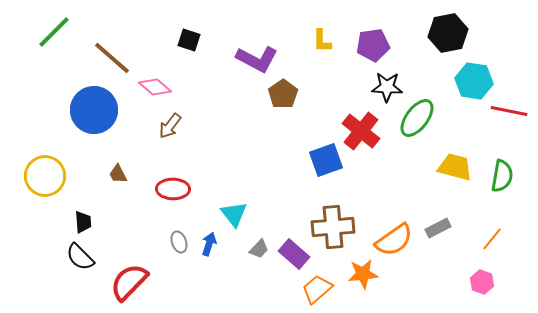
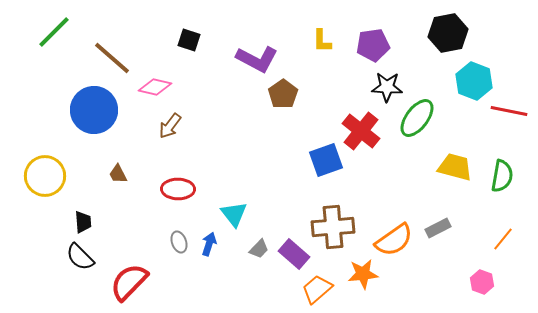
cyan hexagon: rotated 12 degrees clockwise
pink diamond: rotated 28 degrees counterclockwise
red ellipse: moved 5 px right
orange line: moved 11 px right
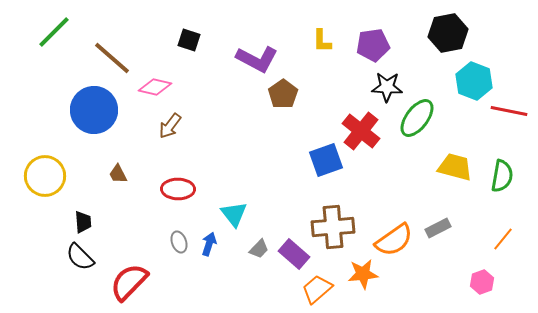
pink hexagon: rotated 20 degrees clockwise
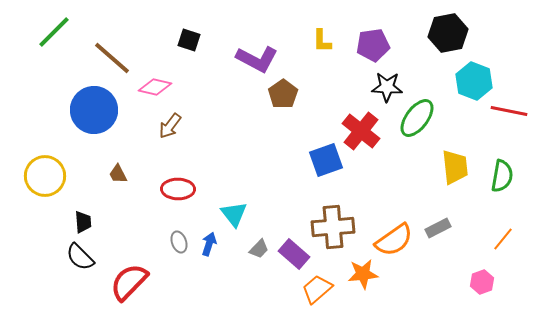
yellow trapezoid: rotated 69 degrees clockwise
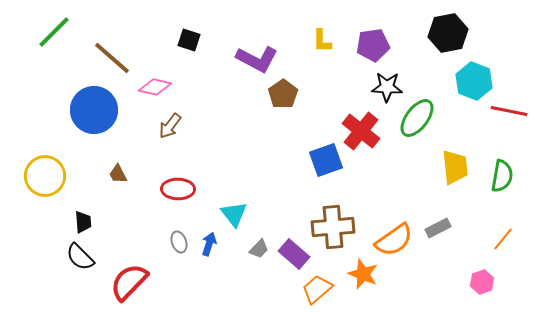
orange star: rotated 28 degrees clockwise
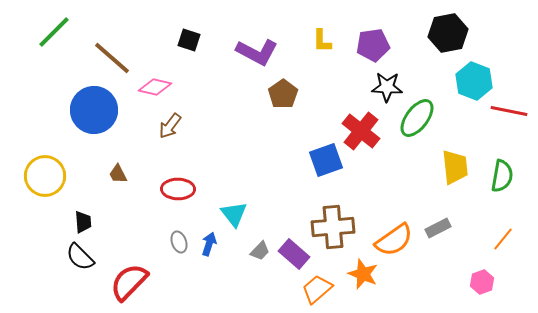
purple L-shape: moved 7 px up
gray trapezoid: moved 1 px right, 2 px down
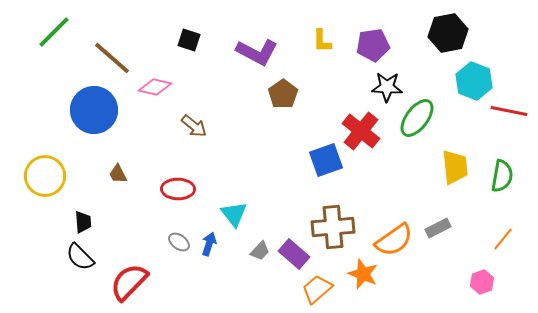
brown arrow: moved 24 px right; rotated 88 degrees counterclockwise
gray ellipse: rotated 35 degrees counterclockwise
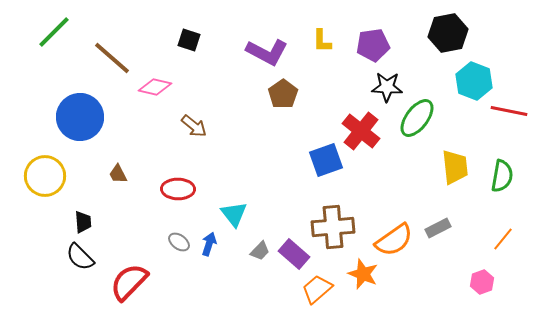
purple L-shape: moved 10 px right
blue circle: moved 14 px left, 7 px down
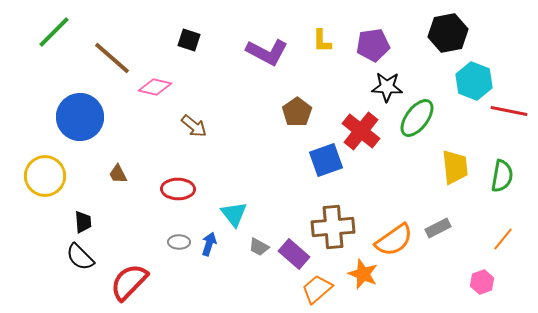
brown pentagon: moved 14 px right, 18 px down
gray ellipse: rotated 35 degrees counterclockwise
gray trapezoid: moved 1 px left, 4 px up; rotated 75 degrees clockwise
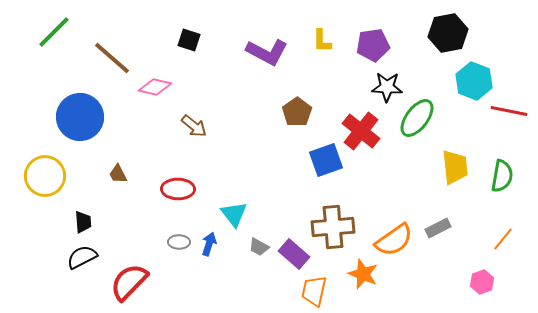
black semicircle: moved 2 px right; rotated 108 degrees clockwise
orange trapezoid: moved 3 px left, 2 px down; rotated 36 degrees counterclockwise
